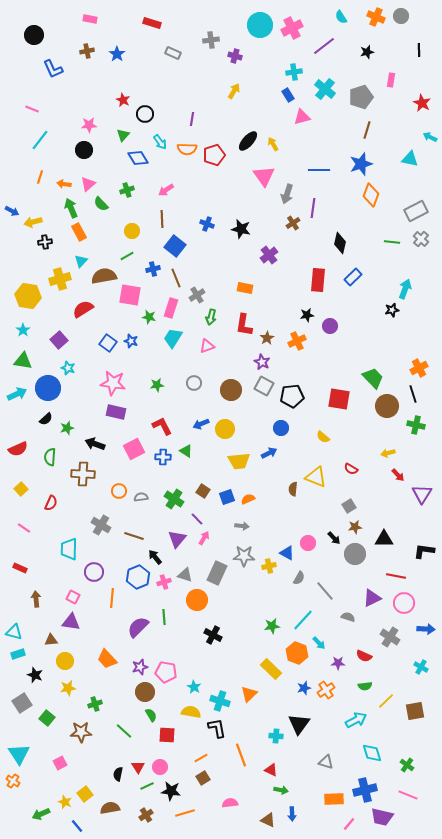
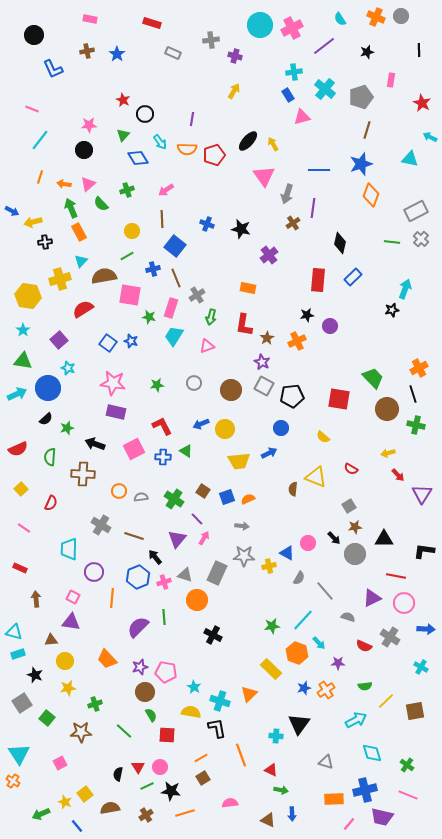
cyan semicircle at (341, 17): moved 1 px left, 2 px down
orange rectangle at (245, 288): moved 3 px right
cyan trapezoid at (173, 338): moved 1 px right, 2 px up
brown circle at (387, 406): moved 3 px down
red semicircle at (364, 656): moved 10 px up
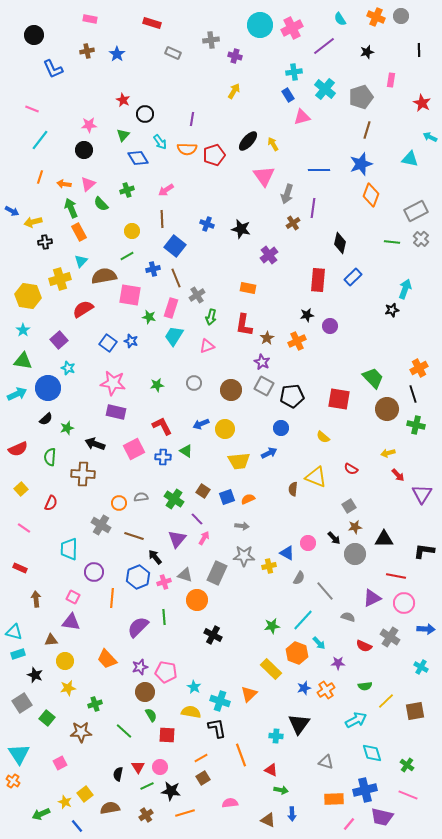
orange circle at (119, 491): moved 12 px down
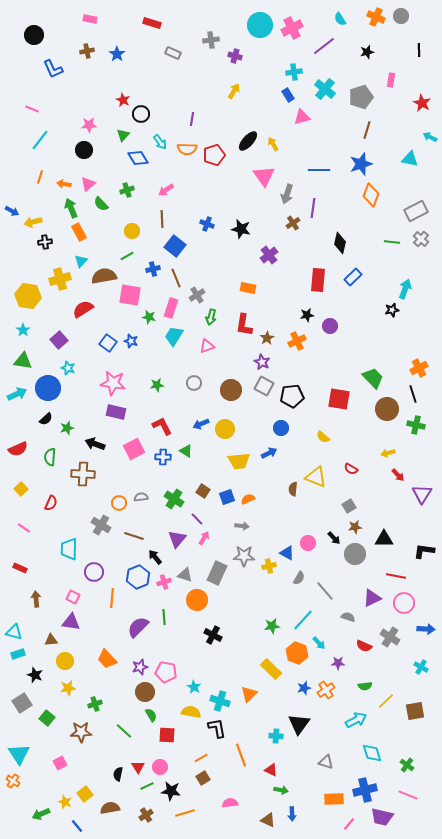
black circle at (145, 114): moved 4 px left
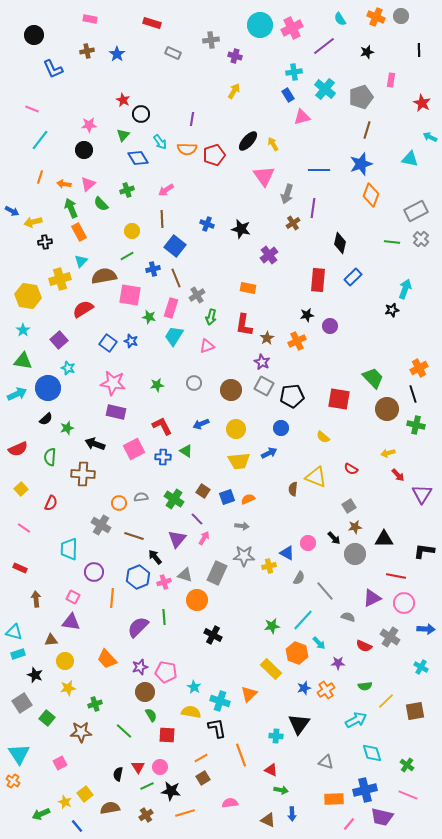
yellow circle at (225, 429): moved 11 px right
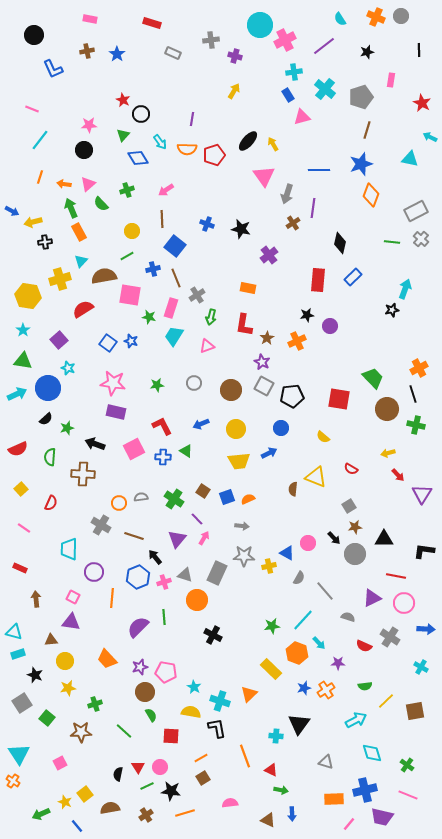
pink cross at (292, 28): moved 7 px left, 12 px down
red square at (167, 735): moved 4 px right, 1 px down
orange line at (241, 755): moved 4 px right, 1 px down
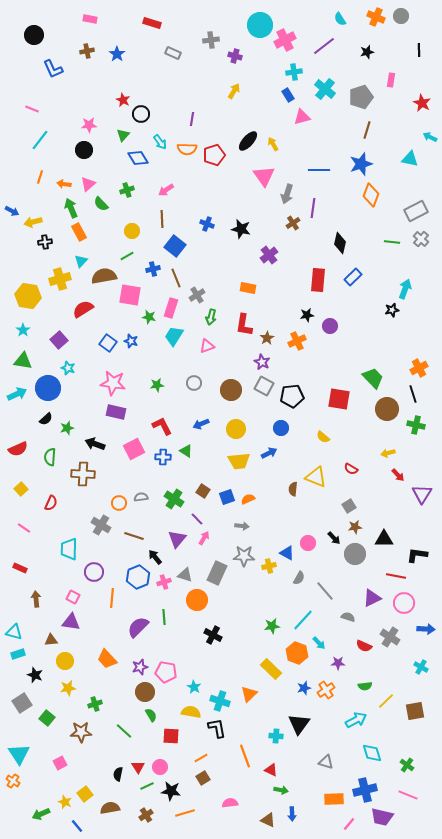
black L-shape at (424, 551): moved 7 px left, 4 px down
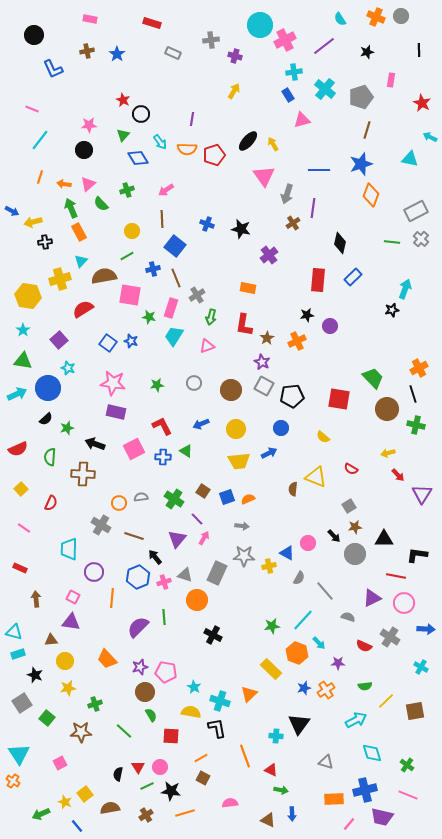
pink triangle at (302, 117): moved 3 px down
black arrow at (334, 538): moved 2 px up
brown square at (203, 778): rotated 32 degrees counterclockwise
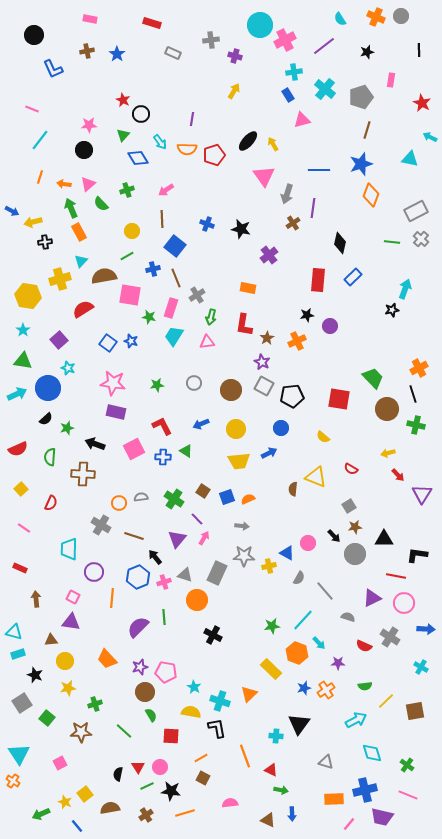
pink triangle at (207, 346): moved 4 px up; rotated 14 degrees clockwise
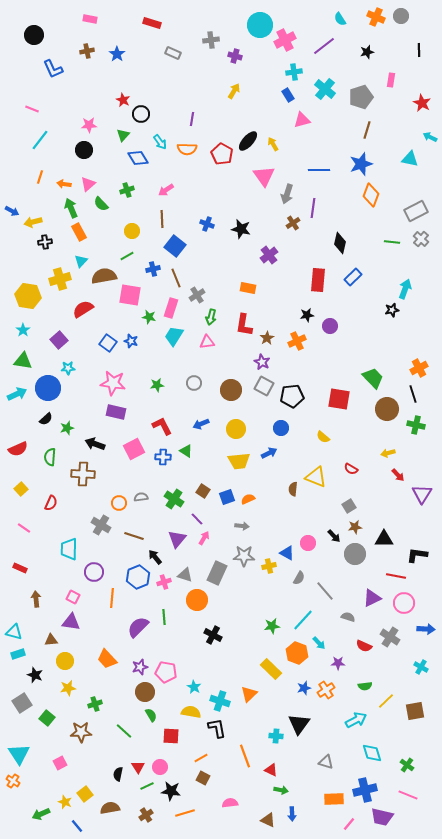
red pentagon at (214, 155): moved 8 px right, 1 px up; rotated 25 degrees counterclockwise
cyan star at (68, 368): rotated 24 degrees counterclockwise
